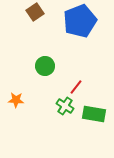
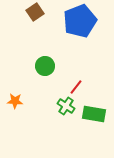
orange star: moved 1 px left, 1 px down
green cross: moved 1 px right
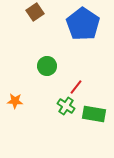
blue pentagon: moved 3 px right, 3 px down; rotated 16 degrees counterclockwise
green circle: moved 2 px right
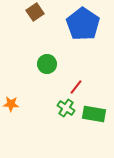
green circle: moved 2 px up
orange star: moved 4 px left, 3 px down
green cross: moved 2 px down
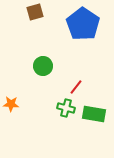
brown square: rotated 18 degrees clockwise
green circle: moved 4 px left, 2 px down
green cross: rotated 18 degrees counterclockwise
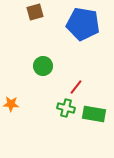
blue pentagon: rotated 24 degrees counterclockwise
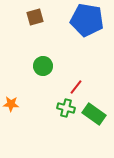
brown square: moved 5 px down
blue pentagon: moved 4 px right, 4 px up
green rectangle: rotated 25 degrees clockwise
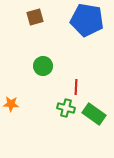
red line: rotated 35 degrees counterclockwise
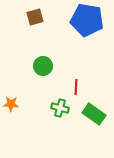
green cross: moved 6 px left
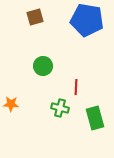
green rectangle: moved 1 px right, 4 px down; rotated 40 degrees clockwise
